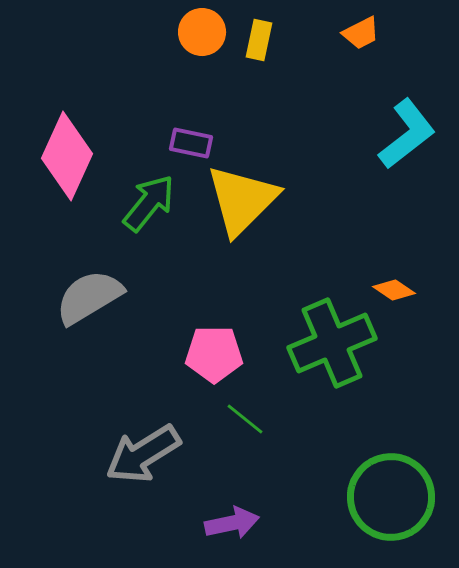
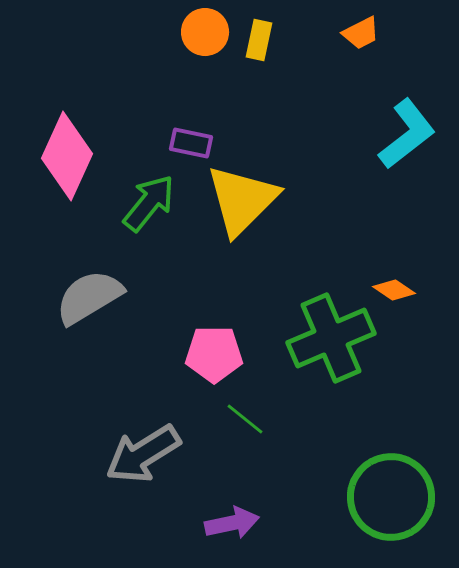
orange circle: moved 3 px right
green cross: moved 1 px left, 5 px up
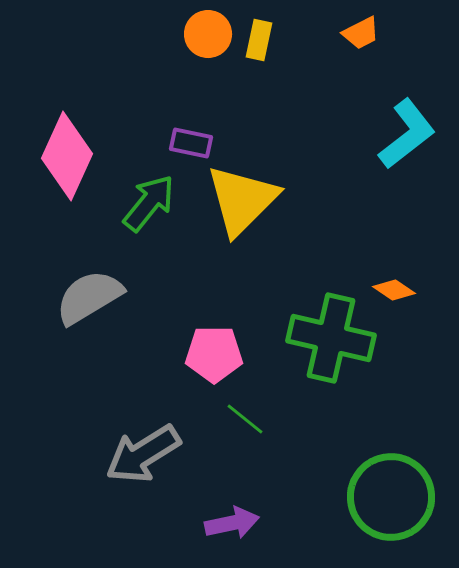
orange circle: moved 3 px right, 2 px down
green cross: rotated 36 degrees clockwise
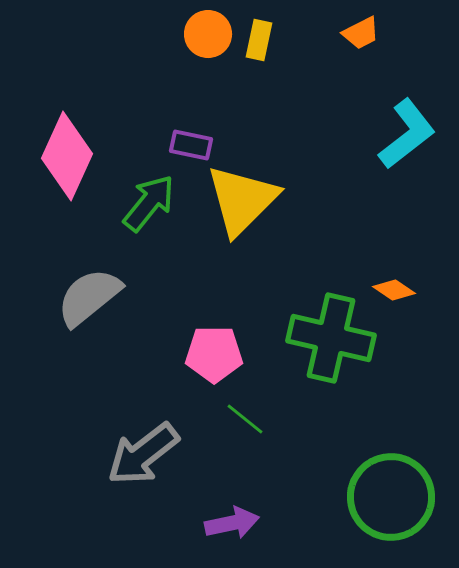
purple rectangle: moved 2 px down
gray semicircle: rotated 8 degrees counterclockwise
gray arrow: rotated 6 degrees counterclockwise
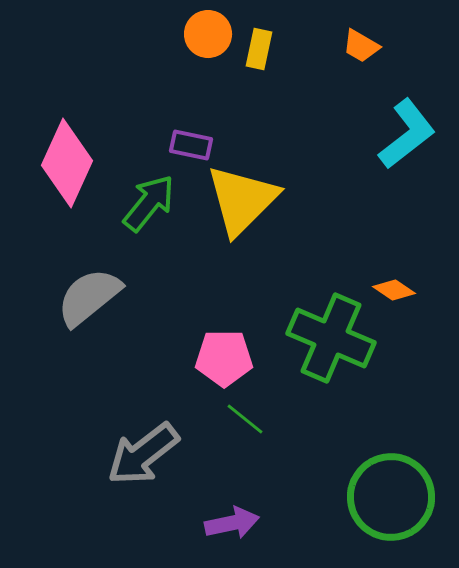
orange trapezoid: moved 13 px down; rotated 57 degrees clockwise
yellow rectangle: moved 9 px down
pink diamond: moved 7 px down
green cross: rotated 10 degrees clockwise
pink pentagon: moved 10 px right, 4 px down
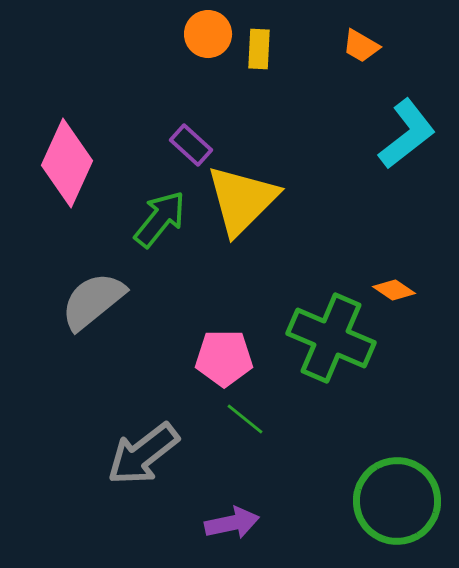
yellow rectangle: rotated 9 degrees counterclockwise
purple rectangle: rotated 30 degrees clockwise
green arrow: moved 11 px right, 16 px down
gray semicircle: moved 4 px right, 4 px down
green circle: moved 6 px right, 4 px down
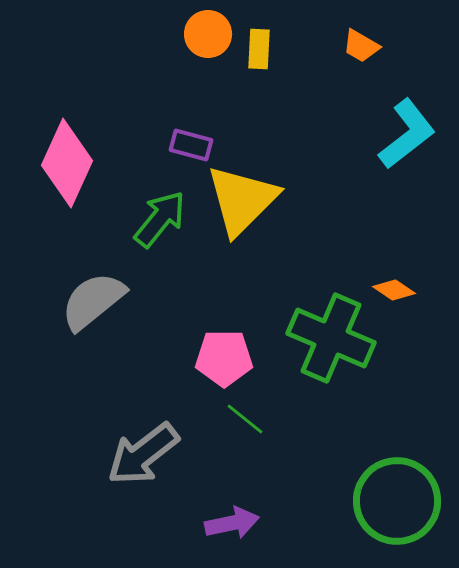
purple rectangle: rotated 27 degrees counterclockwise
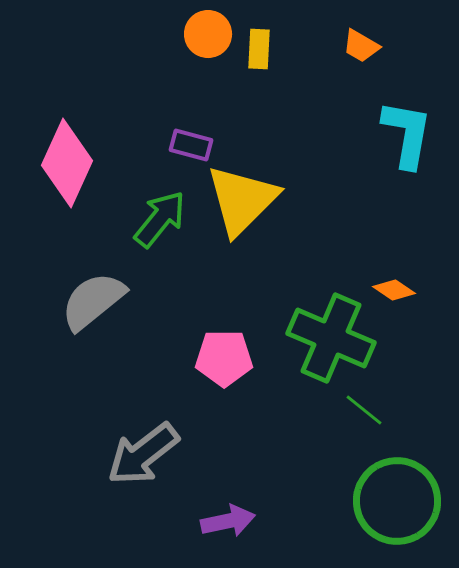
cyan L-shape: rotated 42 degrees counterclockwise
green line: moved 119 px right, 9 px up
purple arrow: moved 4 px left, 2 px up
